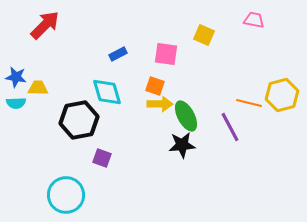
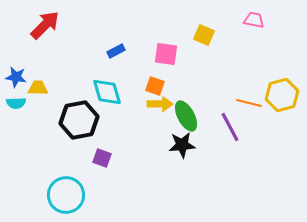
blue rectangle: moved 2 px left, 3 px up
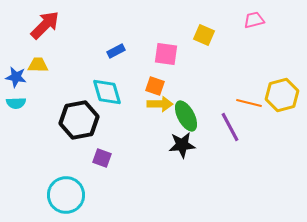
pink trapezoid: rotated 25 degrees counterclockwise
yellow trapezoid: moved 23 px up
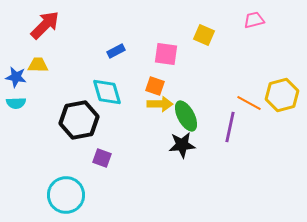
orange line: rotated 15 degrees clockwise
purple line: rotated 40 degrees clockwise
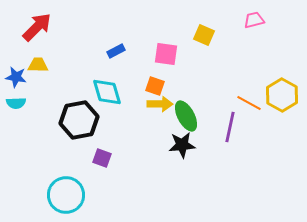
red arrow: moved 8 px left, 2 px down
yellow hexagon: rotated 16 degrees counterclockwise
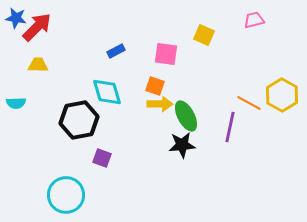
blue star: moved 59 px up
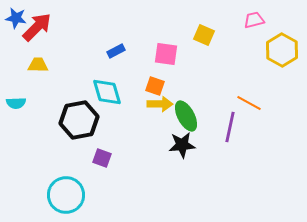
yellow hexagon: moved 45 px up
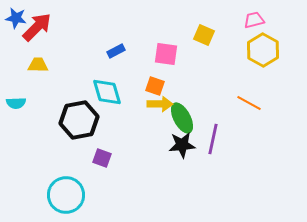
yellow hexagon: moved 19 px left
green ellipse: moved 4 px left, 2 px down
purple line: moved 17 px left, 12 px down
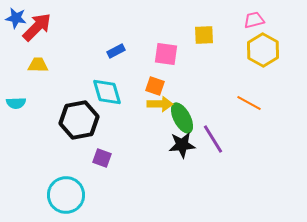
yellow square: rotated 25 degrees counterclockwise
purple line: rotated 44 degrees counterclockwise
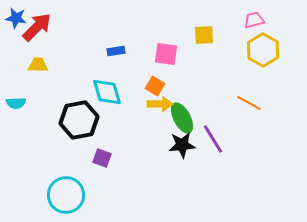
blue rectangle: rotated 18 degrees clockwise
orange square: rotated 12 degrees clockwise
